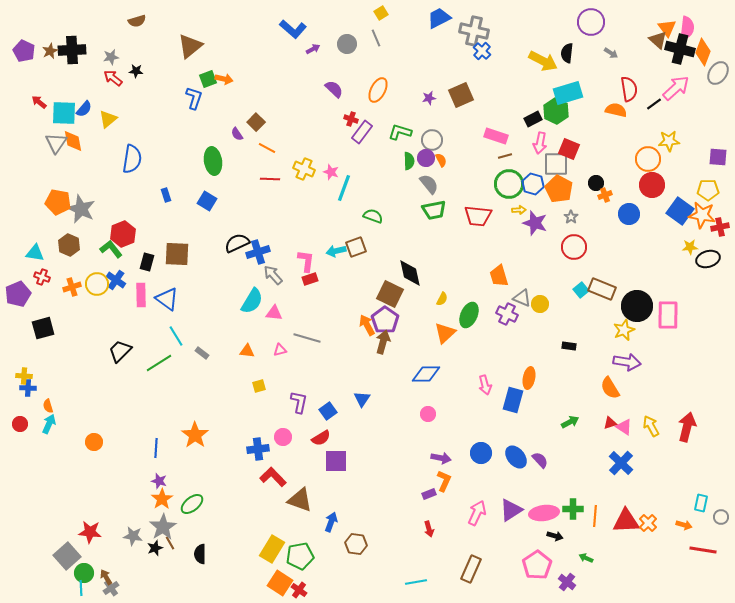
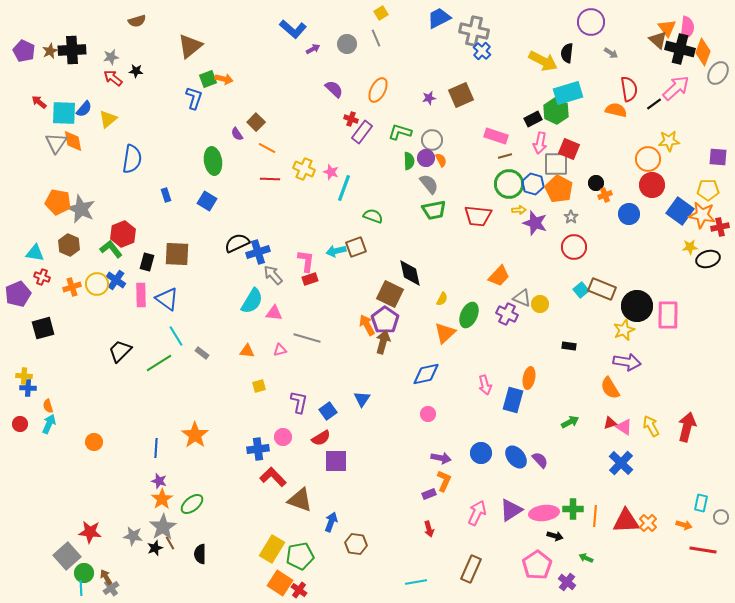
orange trapezoid at (499, 276): rotated 120 degrees counterclockwise
blue diamond at (426, 374): rotated 12 degrees counterclockwise
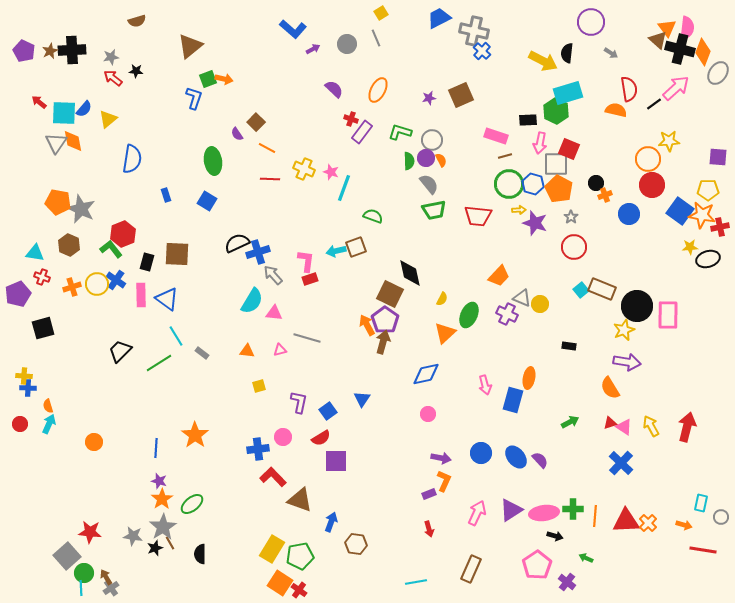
black rectangle at (533, 119): moved 5 px left, 1 px down; rotated 24 degrees clockwise
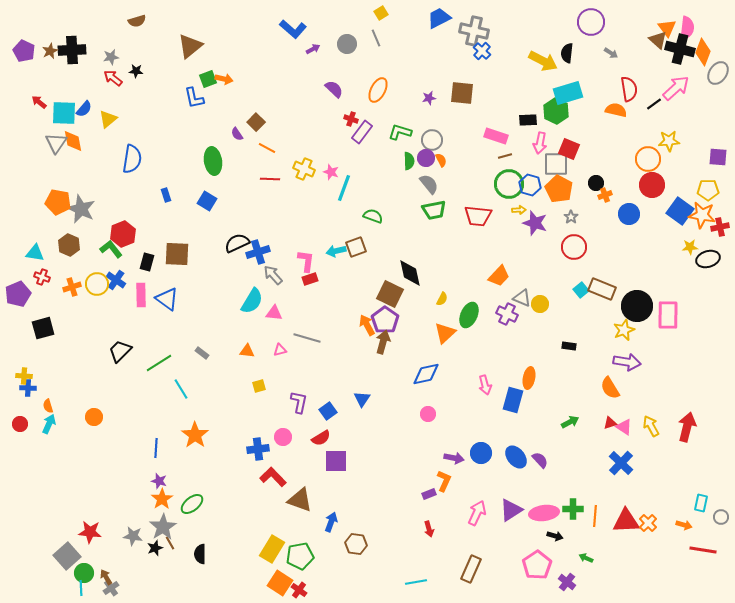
brown square at (461, 95): moved 1 px right, 2 px up; rotated 30 degrees clockwise
blue L-shape at (194, 98): rotated 150 degrees clockwise
blue hexagon at (533, 184): moved 3 px left, 1 px down
cyan line at (176, 336): moved 5 px right, 53 px down
orange circle at (94, 442): moved 25 px up
purple arrow at (441, 458): moved 13 px right
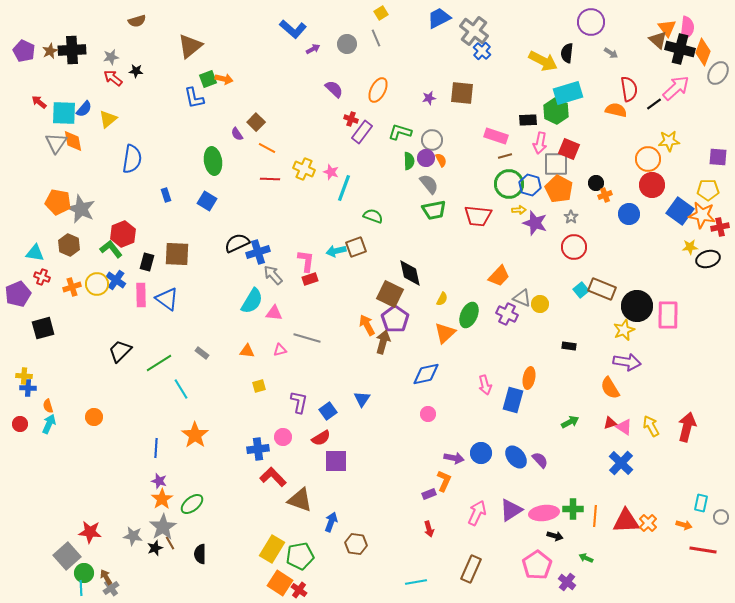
gray cross at (474, 31): rotated 24 degrees clockwise
purple pentagon at (385, 320): moved 10 px right, 1 px up
